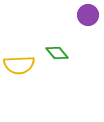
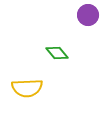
yellow semicircle: moved 8 px right, 23 px down
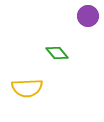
purple circle: moved 1 px down
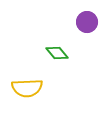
purple circle: moved 1 px left, 6 px down
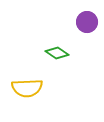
green diamond: rotated 15 degrees counterclockwise
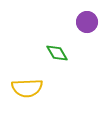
green diamond: rotated 25 degrees clockwise
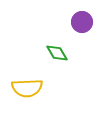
purple circle: moved 5 px left
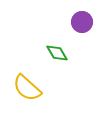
yellow semicircle: rotated 44 degrees clockwise
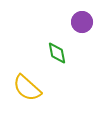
green diamond: rotated 20 degrees clockwise
